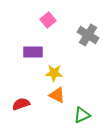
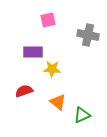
pink square: rotated 28 degrees clockwise
gray cross: rotated 20 degrees counterclockwise
yellow star: moved 2 px left, 4 px up
orange triangle: moved 1 px right, 7 px down; rotated 12 degrees clockwise
red semicircle: moved 3 px right, 13 px up
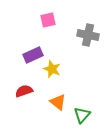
purple rectangle: moved 3 px down; rotated 24 degrees counterclockwise
yellow star: rotated 18 degrees clockwise
green triangle: rotated 24 degrees counterclockwise
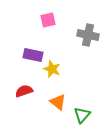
purple rectangle: rotated 36 degrees clockwise
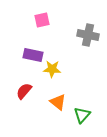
pink square: moved 6 px left
yellow star: rotated 18 degrees counterclockwise
red semicircle: rotated 30 degrees counterclockwise
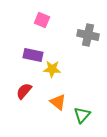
pink square: rotated 35 degrees clockwise
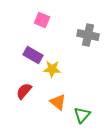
purple rectangle: rotated 18 degrees clockwise
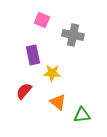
gray cross: moved 15 px left
purple rectangle: rotated 48 degrees clockwise
yellow star: moved 4 px down
green triangle: rotated 42 degrees clockwise
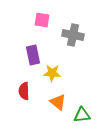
pink square: rotated 14 degrees counterclockwise
red semicircle: rotated 42 degrees counterclockwise
